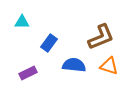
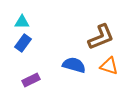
blue rectangle: moved 26 px left
blue semicircle: rotated 10 degrees clockwise
purple rectangle: moved 3 px right, 7 px down
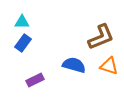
purple rectangle: moved 4 px right
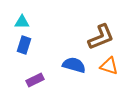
blue rectangle: moved 1 px right, 2 px down; rotated 18 degrees counterclockwise
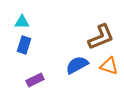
blue semicircle: moved 3 px right; rotated 45 degrees counterclockwise
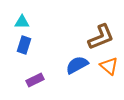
orange triangle: rotated 24 degrees clockwise
